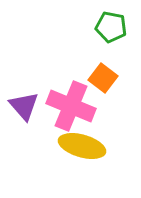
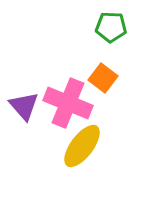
green pentagon: rotated 8 degrees counterclockwise
pink cross: moved 3 px left, 3 px up
yellow ellipse: rotated 69 degrees counterclockwise
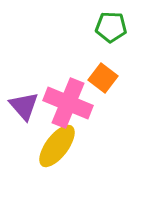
yellow ellipse: moved 25 px left
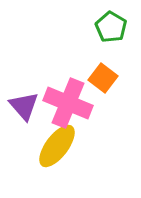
green pentagon: rotated 28 degrees clockwise
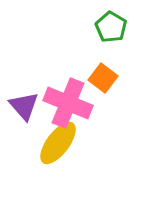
yellow ellipse: moved 1 px right, 3 px up
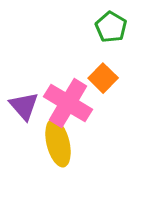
orange square: rotated 8 degrees clockwise
pink cross: rotated 9 degrees clockwise
yellow ellipse: rotated 51 degrees counterclockwise
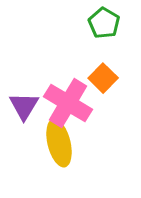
green pentagon: moved 7 px left, 4 px up
purple triangle: rotated 12 degrees clockwise
yellow ellipse: moved 1 px right
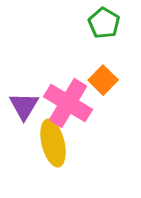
orange square: moved 2 px down
yellow ellipse: moved 6 px left
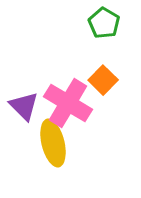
purple triangle: rotated 16 degrees counterclockwise
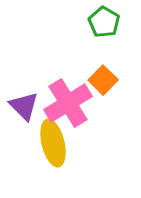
green pentagon: moved 1 px up
pink cross: rotated 27 degrees clockwise
